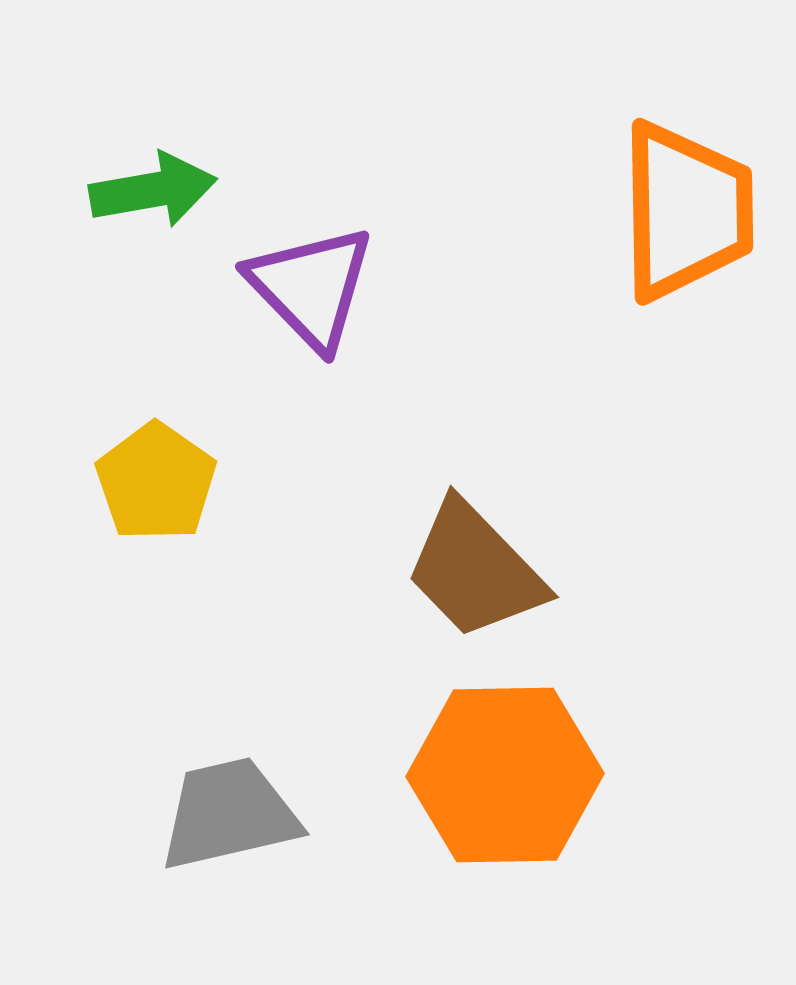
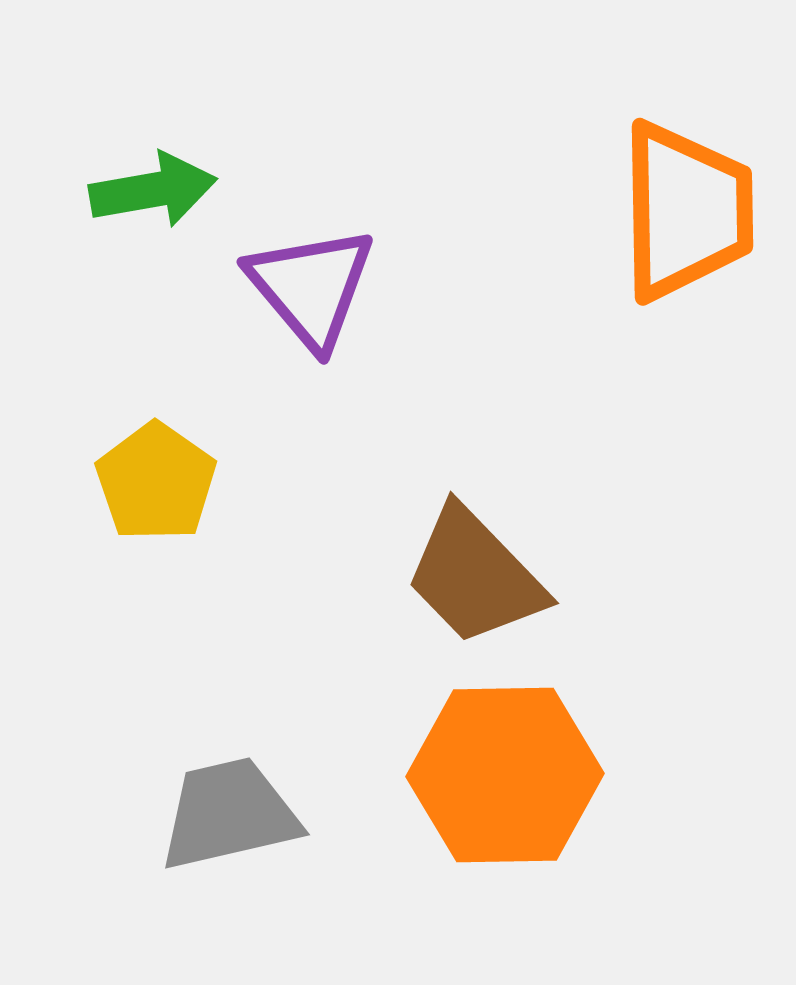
purple triangle: rotated 4 degrees clockwise
brown trapezoid: moved 6 px down
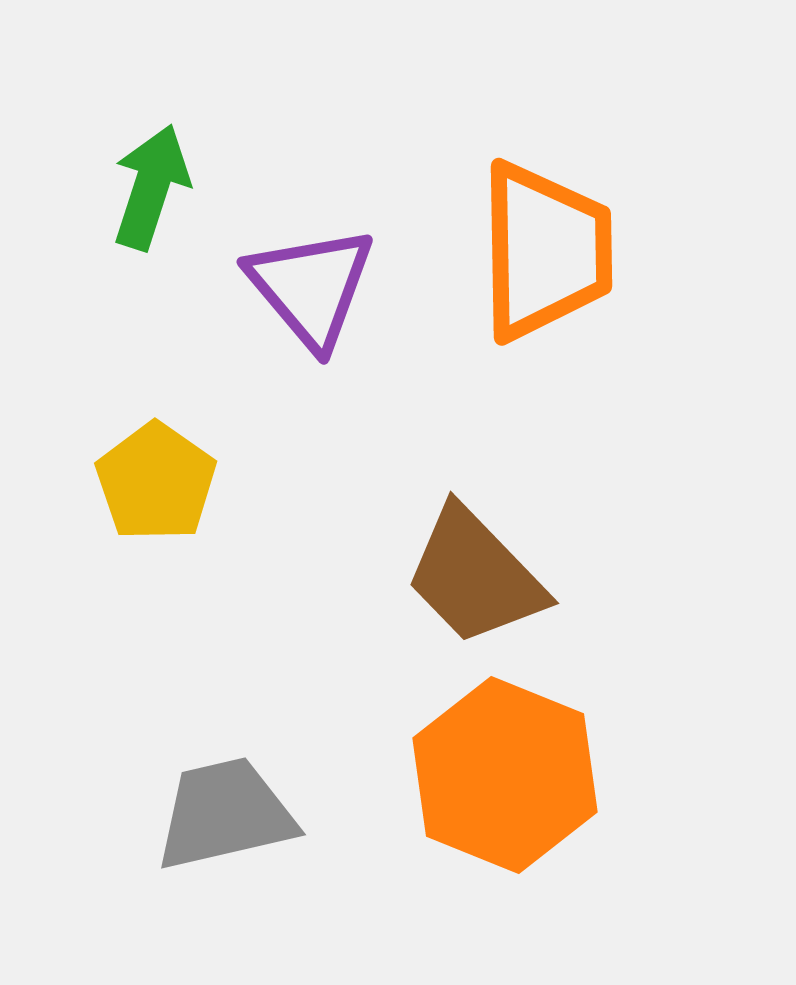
green arrow: moved 2 px left, 3 px up; rotated 62 degrees counterclockwise
orange trapezoid: moved 141 px left, 40 px down
orange hexagon: rotated 23 degrees clockwise
gray trapezoid: moved 4 px left
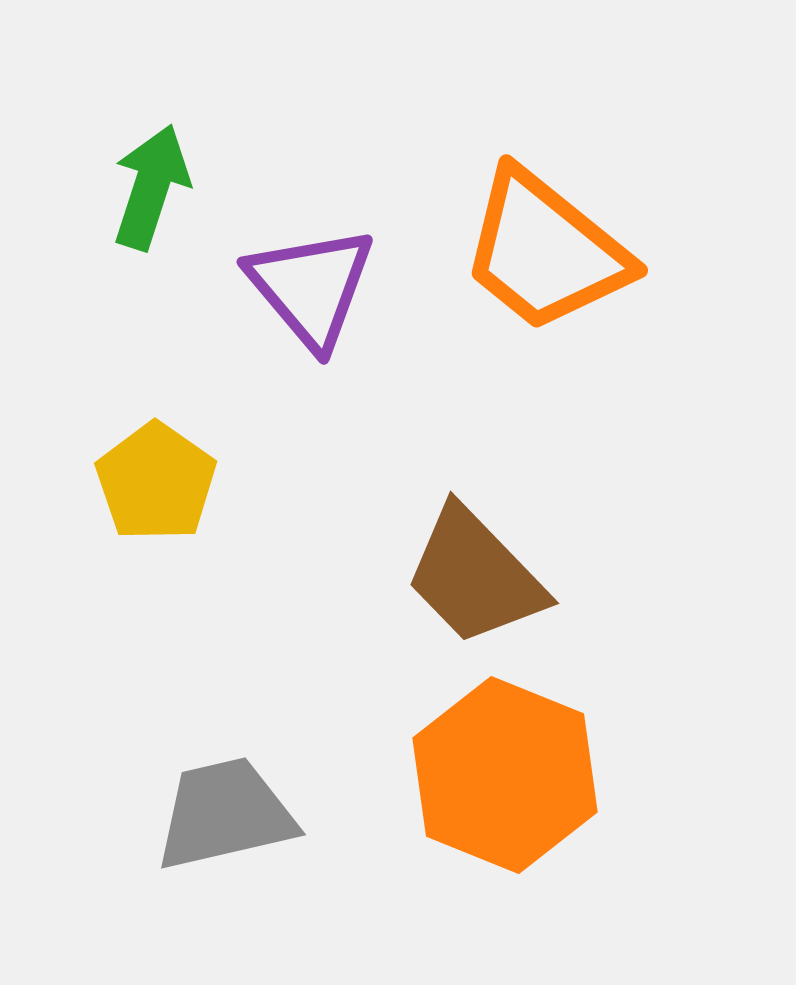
orange trapezoid: rotated 130 degrees clockwise
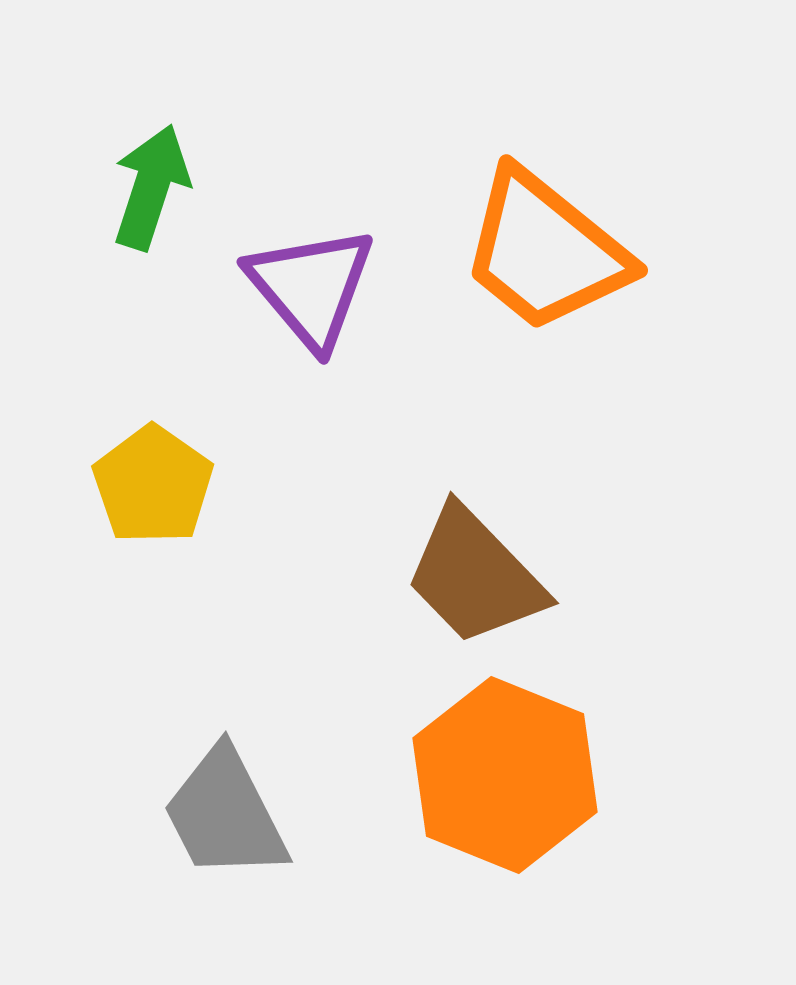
yellow pentagon: moved 3 px left, 3 px down
gray trapezoid: rotated 104 degrees counterclockwise
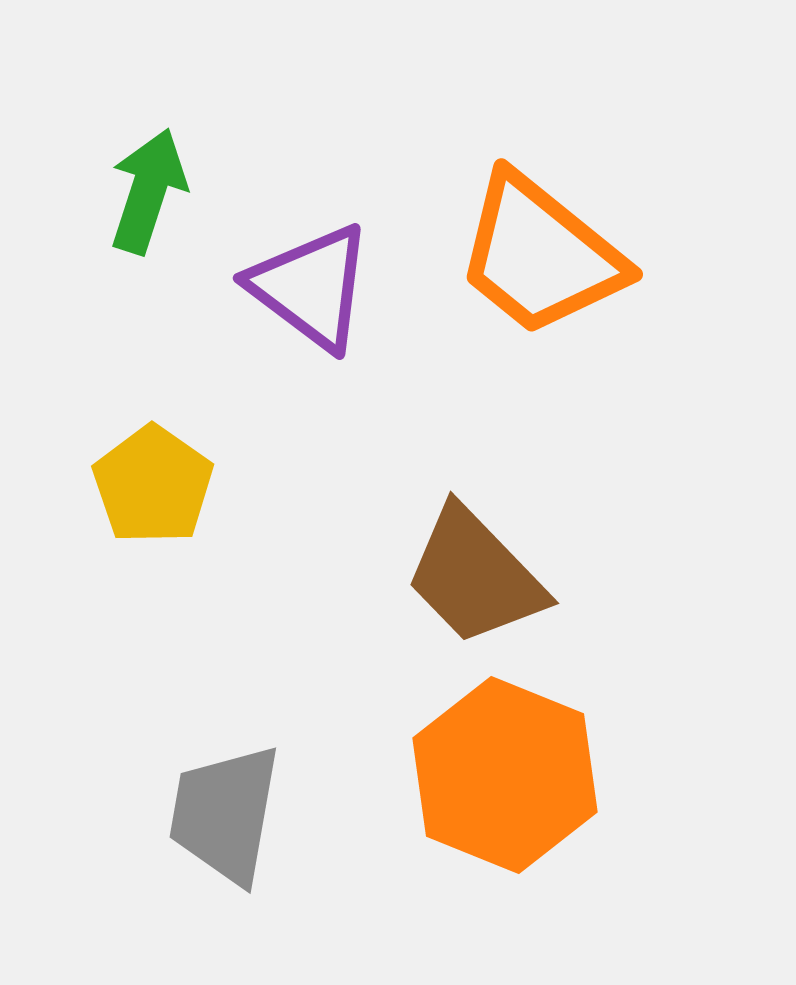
green arrow: moved 3 px left, 4 px down
orange trapezoid: moved 5 px left, 4 px down
purple triangle: rotated 13 degrees counterclockwise
gray trapezoid: rotated 37 degrees clockwise
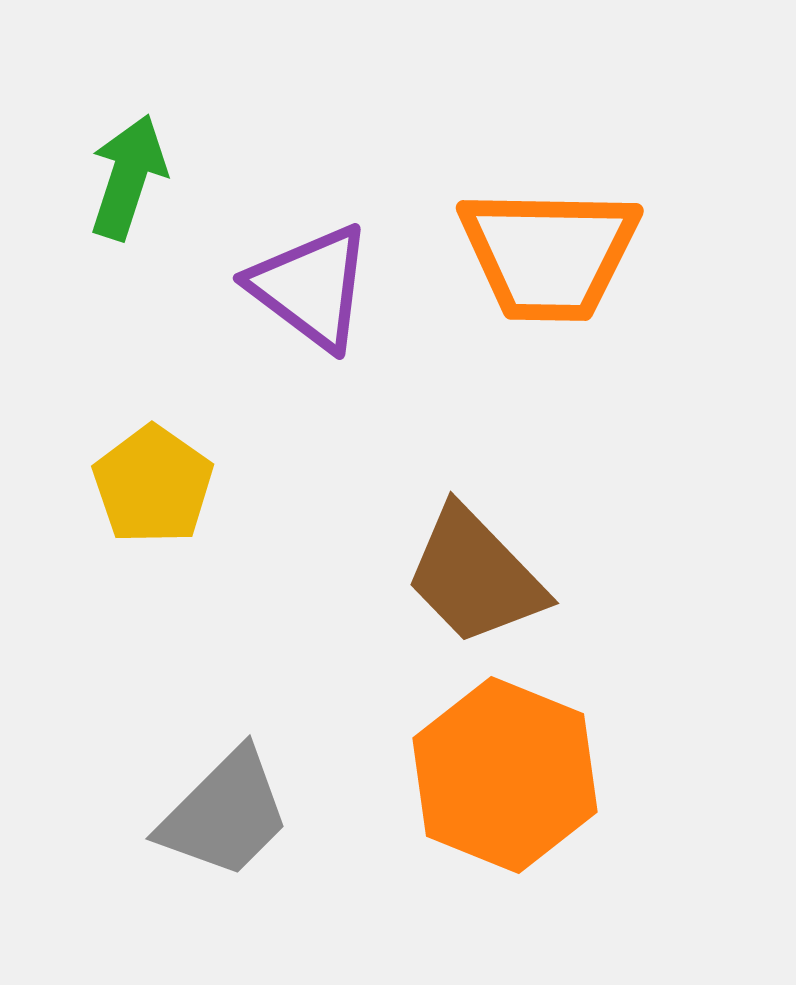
green arrow: moved 20 px left, 14 px up
orange trapezoid: moved 9 px right, 1 px up; rotated 38 degrees counterclockwise
gray trapezoid: rotated 145 degrees counterclockwise
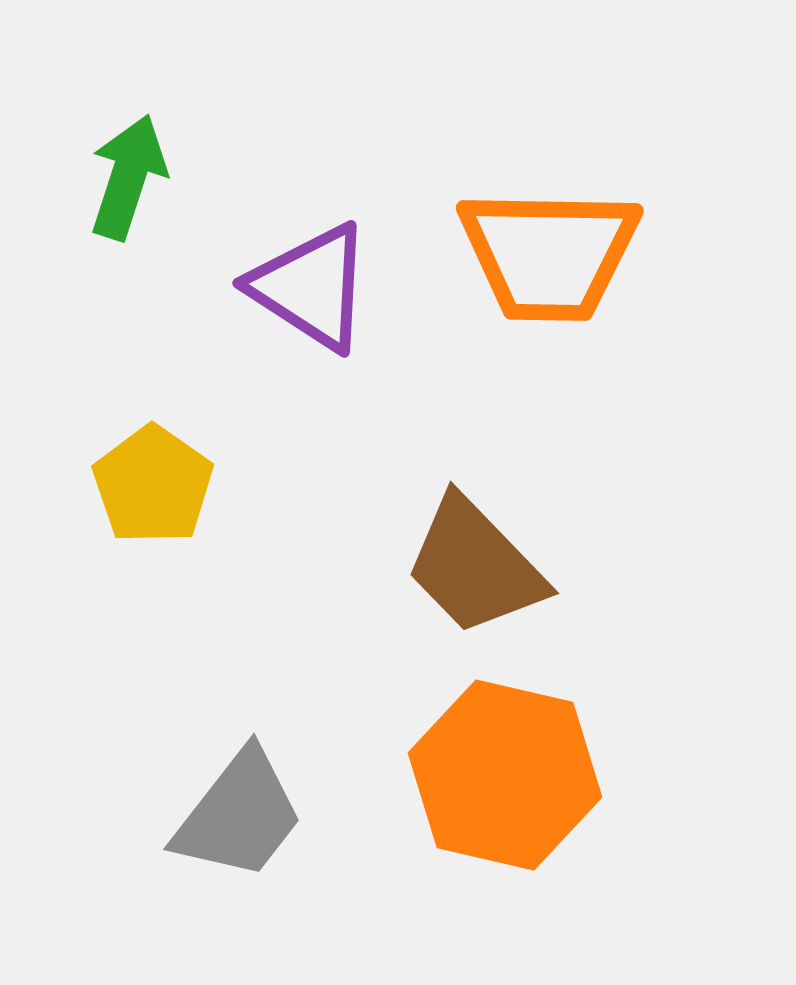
purple triangle: rotated 4 degrees counterclockwise
brown trapezoid: moved 10 px up
orange hexagon: rotated 9 degrees counterclockwise
gray trapezoid: moved 14 px right, 1 px down; rotated 7 degrees counterclockwise
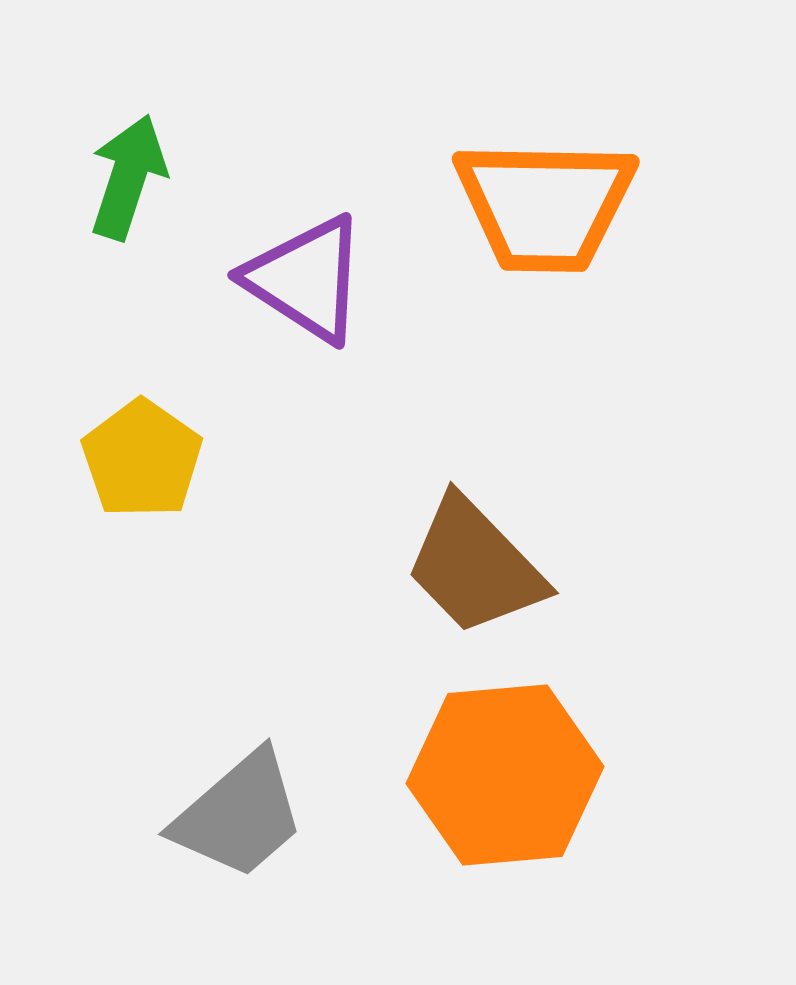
orange trapezoid: moved 4 px left, 49 px up
purple triangle: moved 5 px left, 8 px up
yellow pentagon: moved 11 px left, 26 px up
orange hexagon: rotated 18 degrees counterclockwise
gray trapezoid: rotated 11 degrees clockwise
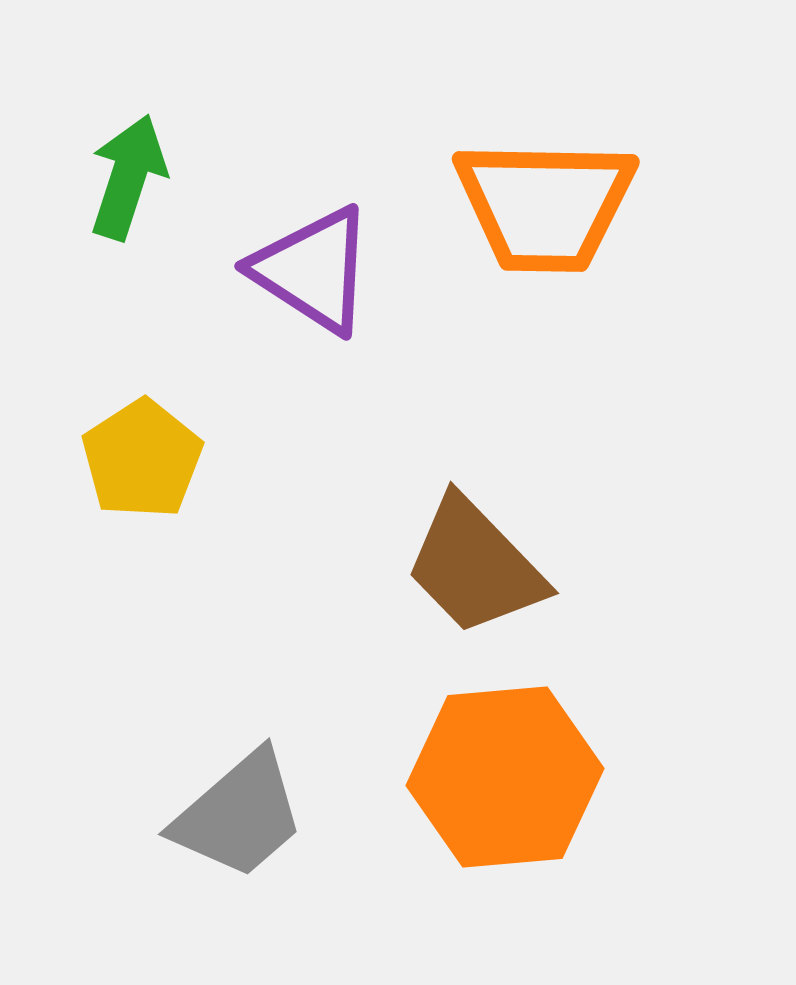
purple triangle: moved 7 px right, 9 px up
yellow pentagon: rotated 4 degrees clockwise
orange hexagon: moved 2 px down
